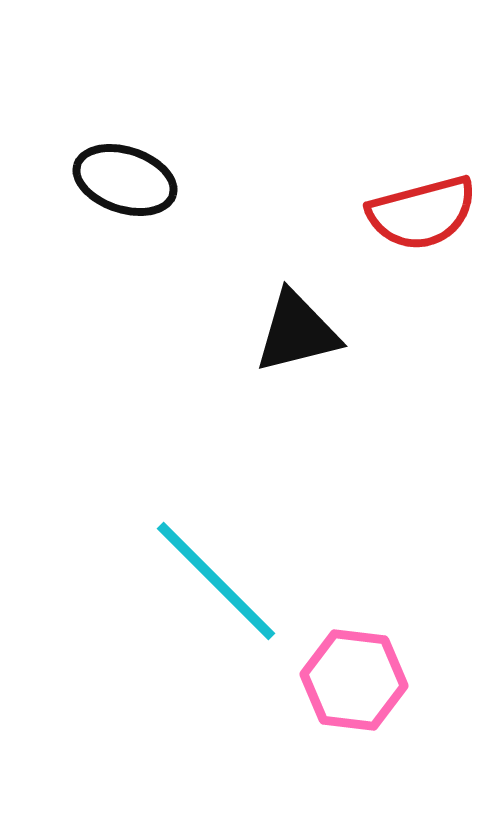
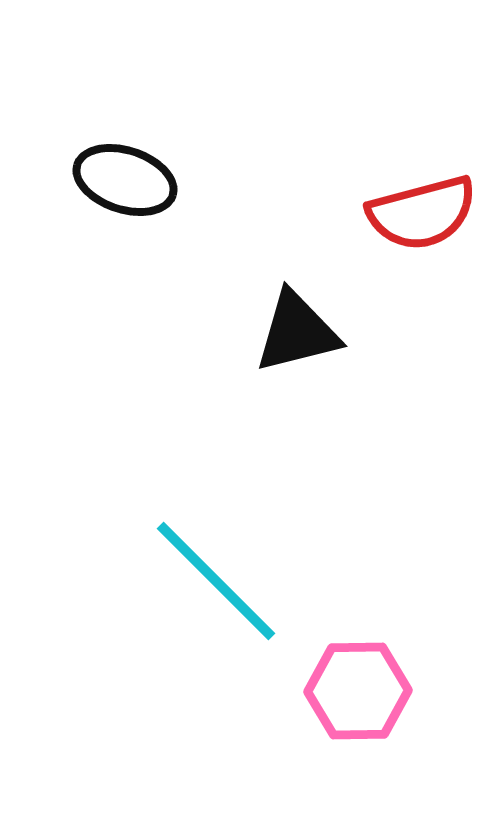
pink hexagon: moved 4 px right, 11 px down; rotated 8 degrees counterclockwise
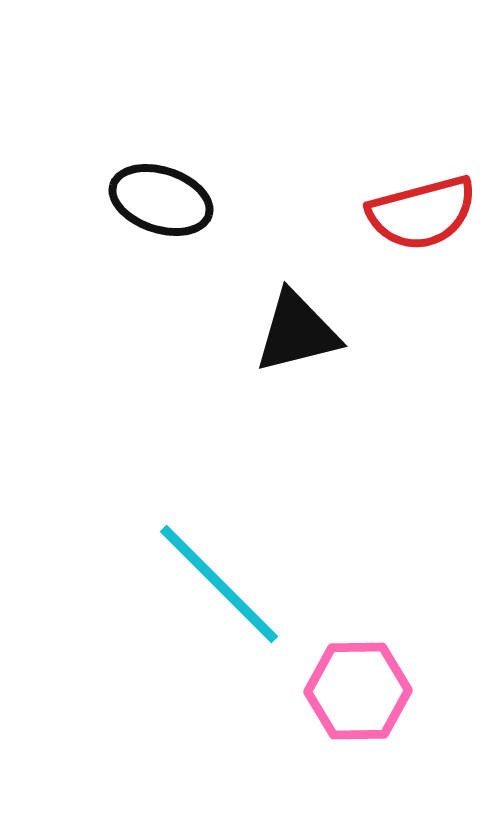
black ellipse: moved 36 px right, 20 px down
cyan line: moved 3 px right, 3 px down
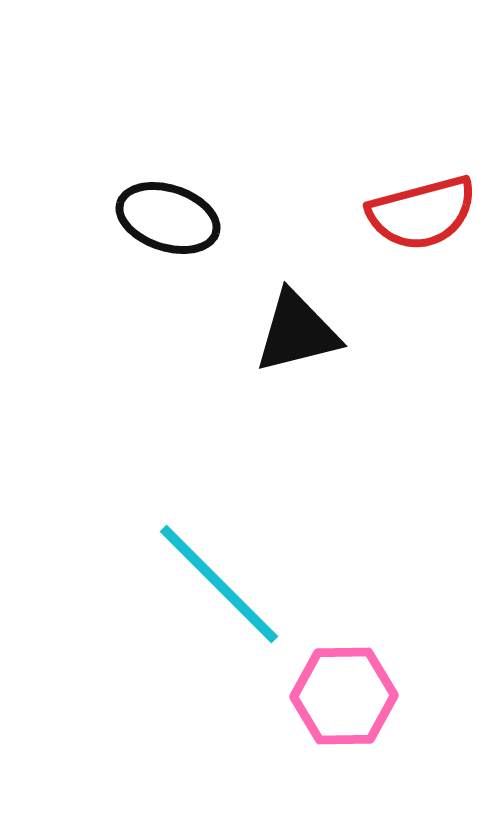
black ellipse: moved 7 px right, 18 px down
pink hexagon: moved 14 px left, 5 px down
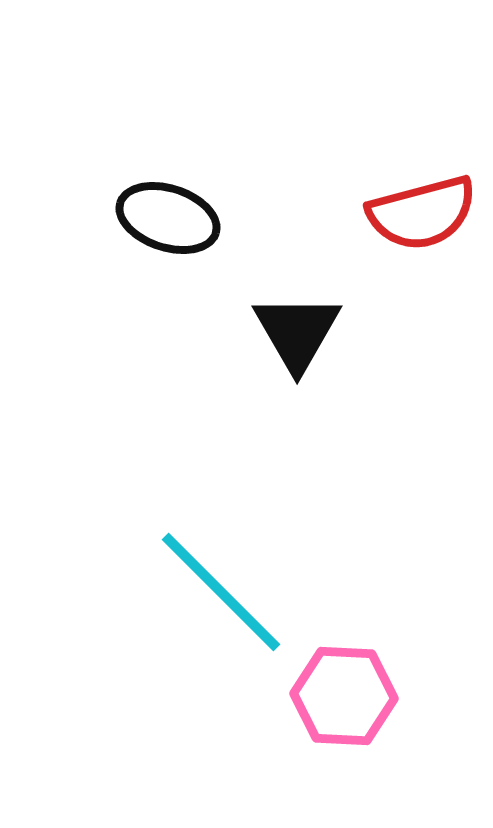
black triangle: rotated 46 degrees counterclockwise
cyan line: moved 2 px right, 8 px down
pink hexagon: rotated 4 degrees clockwise
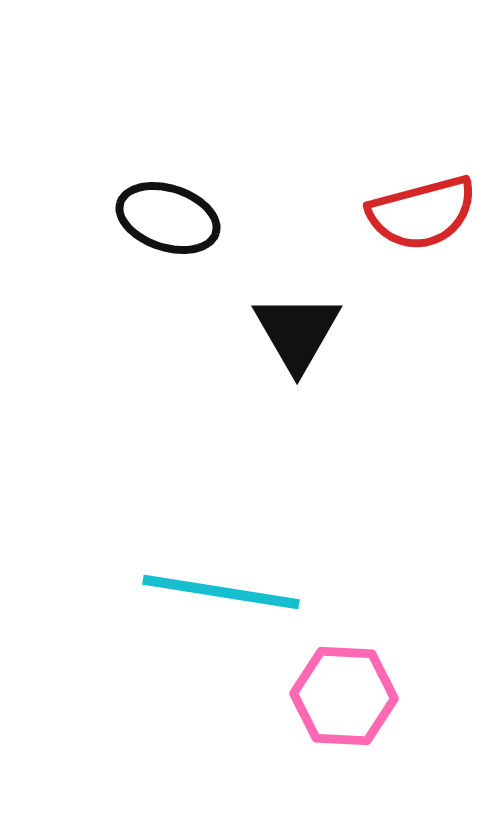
cyan line: rotated 36 degrees counterclockwise
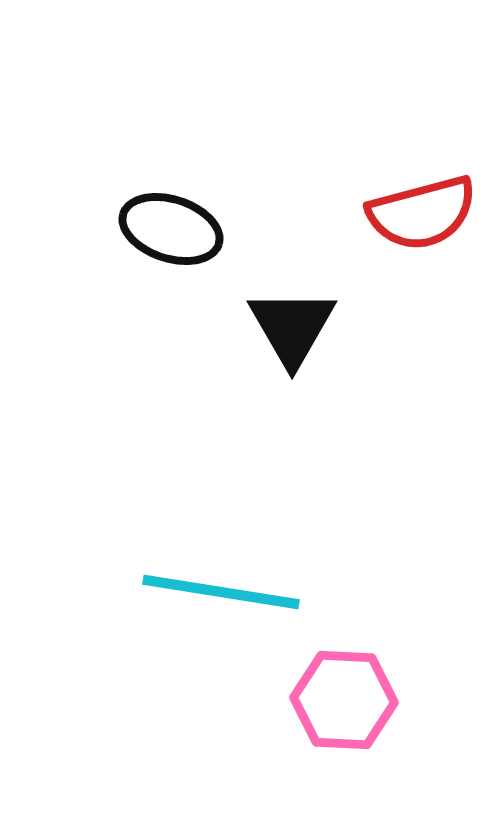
black ellipse: moved 3 px right, 11 px down
black triangle: moved 5 px left, 5 px up
pink hexagon: moved 4 px down
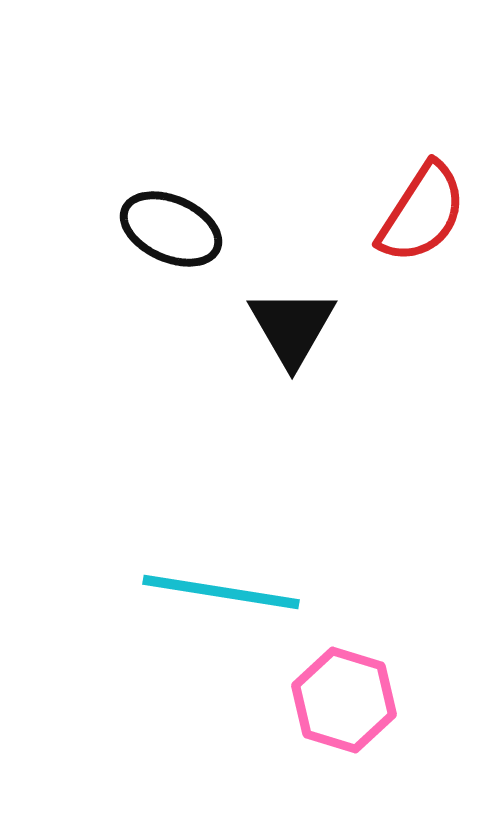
red semicircle: rotated 42 degrees counterclockwise
black ellipse: rotated 6 degrees clockwise
pink hexagon: rotated 14 degrees clockwise
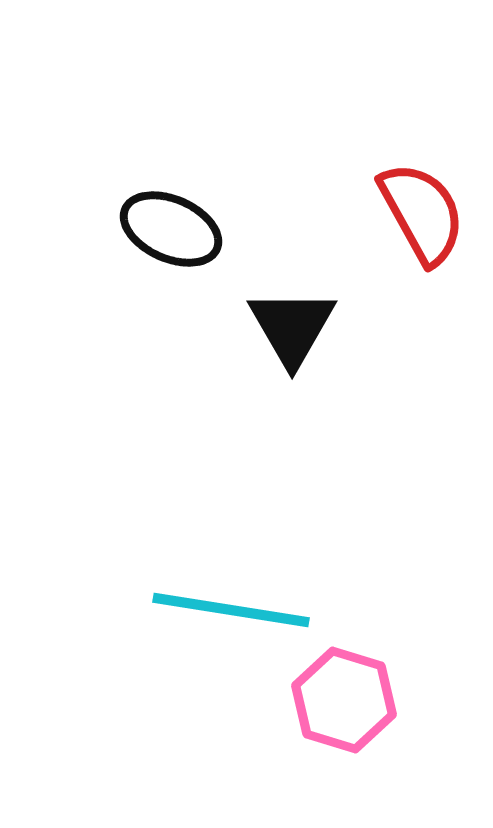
red semicircle: rotated 62 degrees counterclockwise
cyan line: moved 10 px right, 18 px down
